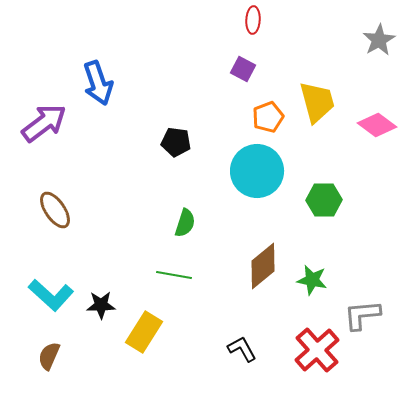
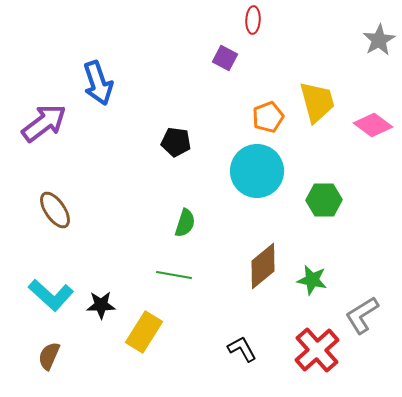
purple square: moved 18 px left, 11 px up
pink diamond: moved 4 px left
gray L-shape: rotated 27 degrees counterclockwise
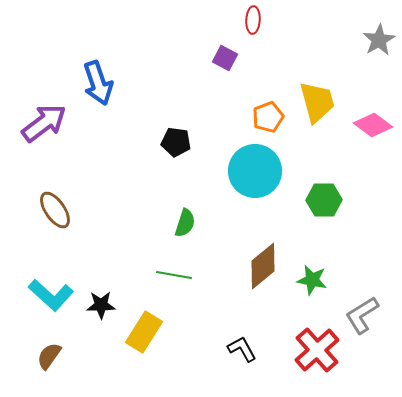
cyan circle: moved 2 px left
brown semicircle: rotated 12 degrees clockwise
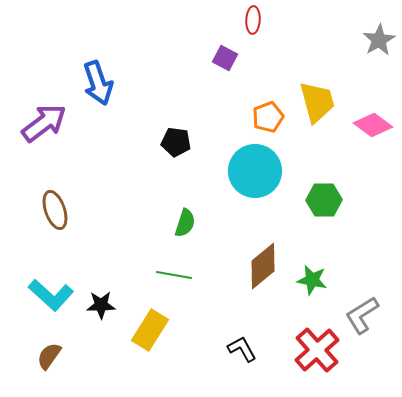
brown ellipse: rotated 15 degrees clockwise
yellow rectangle: moved 6 px right, 2 px up
